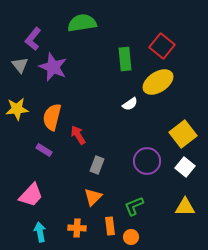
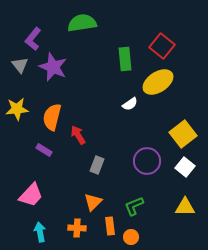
orange triangle: moved 5 px down
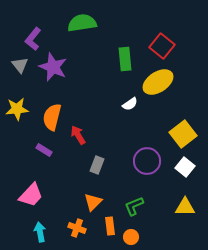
orange cross: rotated 18 degrees clockwise
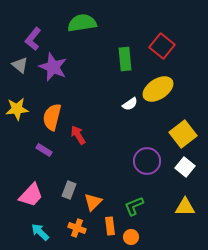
gray triangle: rotated 12 degrees counterclockwise
yellow ellipse: moved 7 px down
gray rectangle: moved 28 px left, 25 px down
cyan arrow: rotated 36 degrees counterclockwise
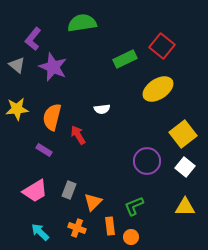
green rectangle: rotated 70 degrees clockwise
gray triangle: moved 3 px left
white semicircle: moved 28 px left, 5 px down; rotated 28 degrees clockwise
pink trapezoid: moved 4 px right, 4 px up; rotated 16 degrees clockwise
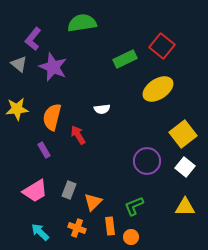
gray triangle: moved 2 px right, 1 px up
purple rectangle: rotated 28 degrees clockwise
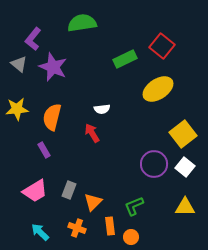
red arrow: moved 14 px right, 2 px up
purple circle: moved 7 px right, 3 px down
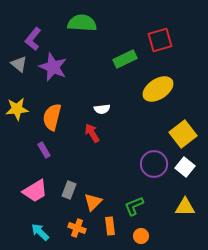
green semicircle: rotated 12 degrees clockwise
red square: moved 2 px left, 6 px up; rotated 35 degrees clockwise
orange circle: moved 10 px right, 1 px up
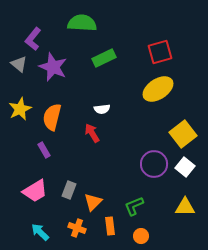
red square: moved 12 px down
green rectangle: moved 21 px left, 1 px up
yellow star: moved 3 px right; rotated 20 degrees counterclockwise
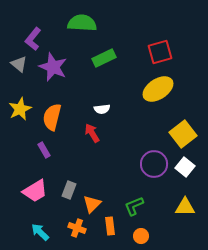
orange triangle: moved 1 px left, 2 px down
